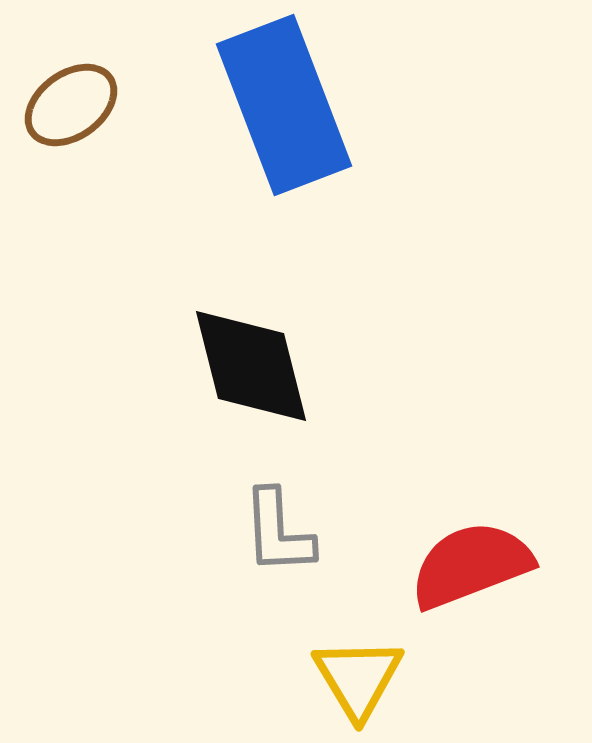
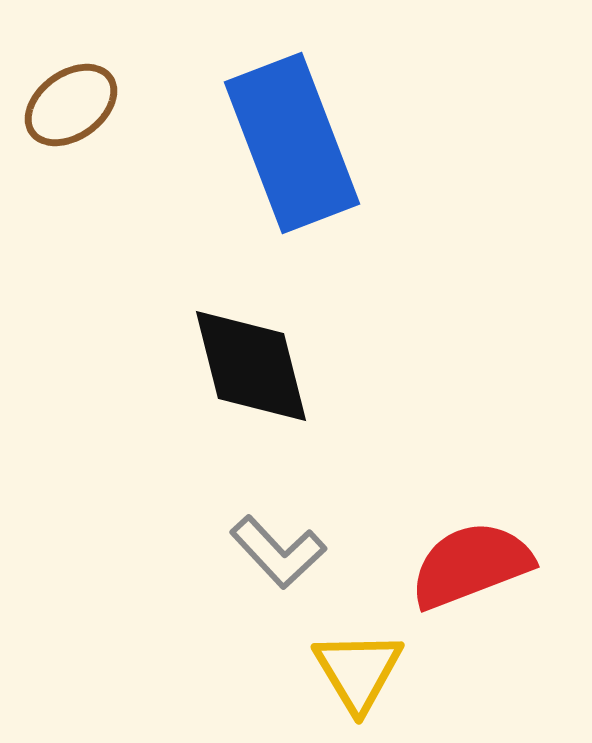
blue rectangle: moved 8 px right, 38 px down
gray L-shape: moved 20 px down; rotated 40 degrees counterclockwise
yellow triangle: moved 7 px up
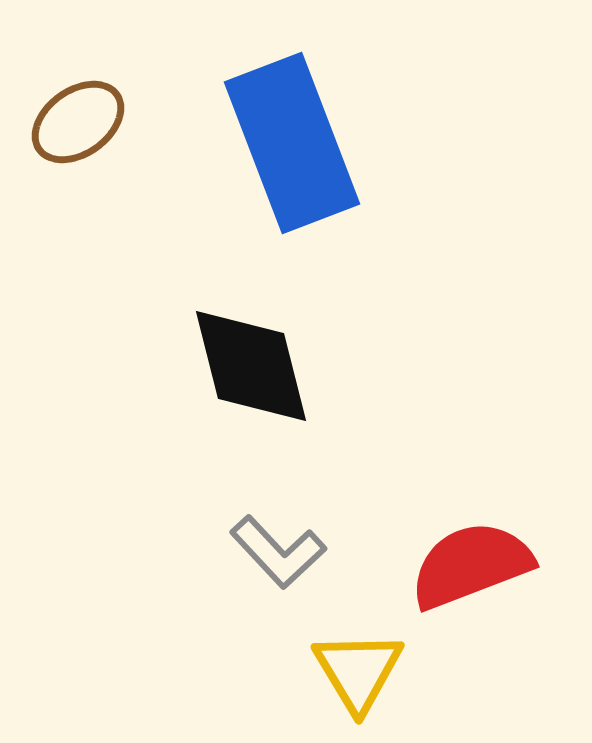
brown ellipse: moved 7 px right, 17 px down
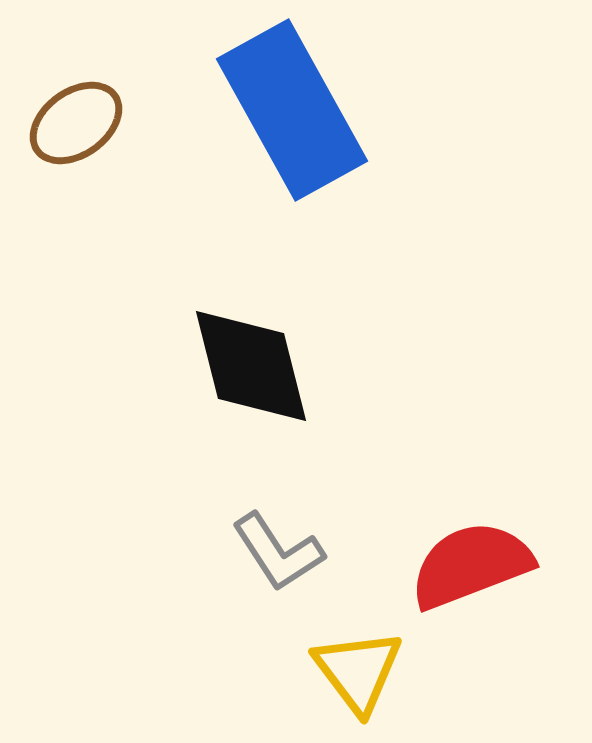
brown ellipse: moved 2 px left, 1 px down
blue rectangle: moved 33 px up; rotated 8 degrees counterclockwise
gray L-shape: rotated 10 degrees clockwise
yellow triangle: rotated 6 degrees counterclockwise
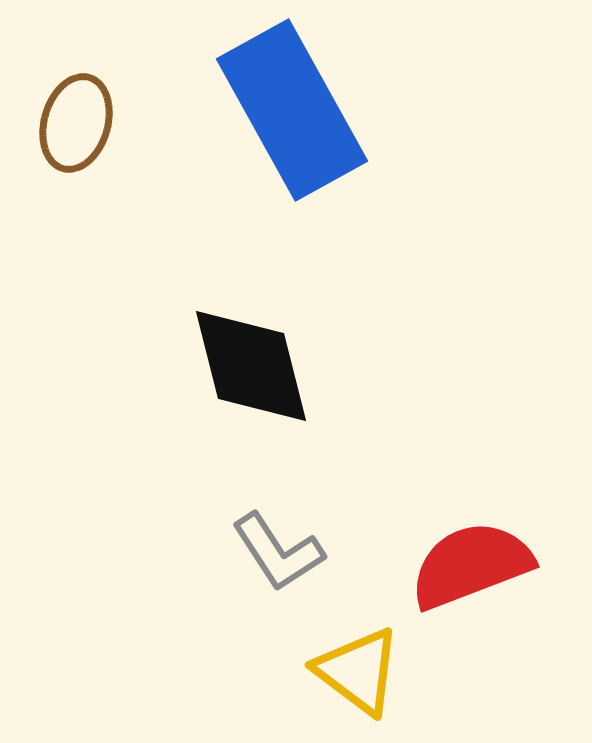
brown ellipse: rotated 38 degrees counterclockwise
yellow triangle: rotated 16 degrees counterclockwise
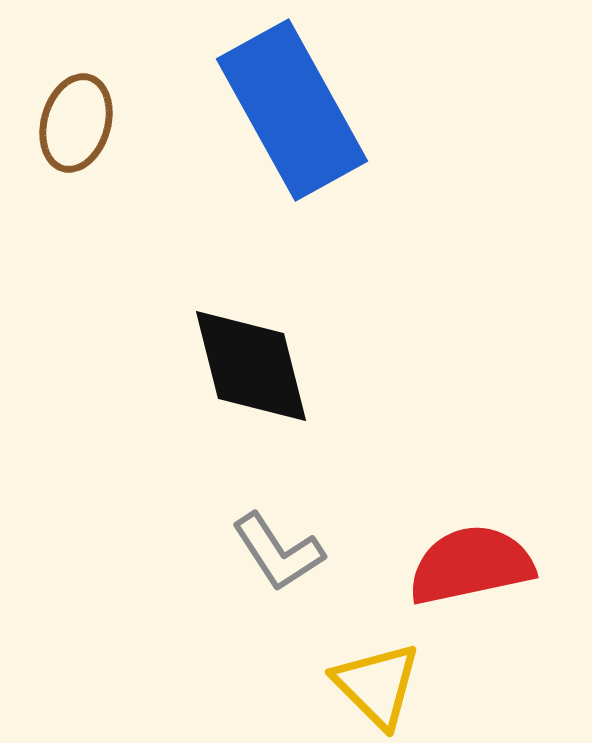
red semicircle: rotated 9 degrees clockwise
yellow triangle: moved 19 px right, 14 px down; rotated 8 degrees clockwise
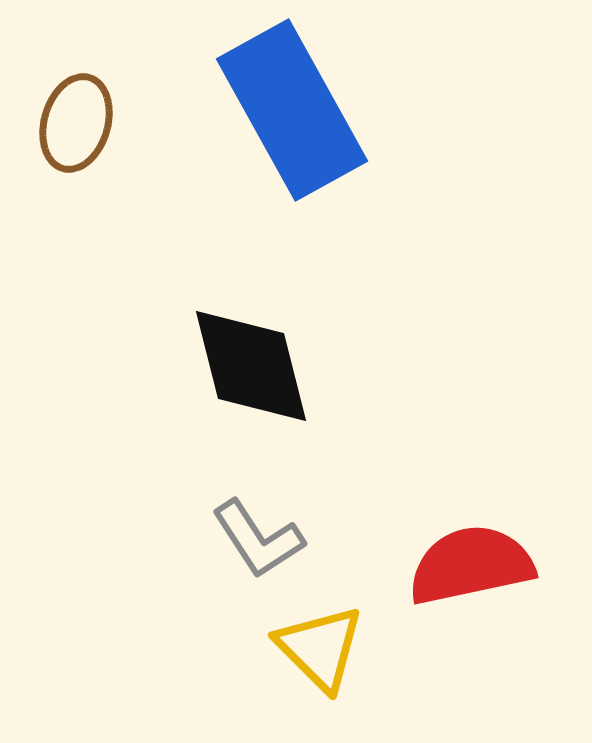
gray L-shape: moved 20 px left, 13 px up
yellow triangle: moved 57 px left, 37 px up
